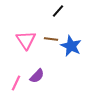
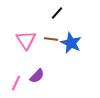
black line: moved 1 px left, 2 px down
blue star: moved 3 px up
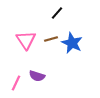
brown line: rotated 24 degrees counterclockwise
blue star: moved 1 px right
purple semicircle: rotated 63 degrees clockwise
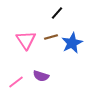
brown line: moved 2 px up
blue star: rotated 20 degrees clockwise
purple semicircle: moved 4 px right
pink line: moved 1 px up; rotated 28 degrees clockwise
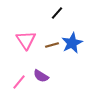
brown line: moved 1 px right, 8 px down
purple semicircle: rotated 14 degrees clockwise
pink line: moved 3 px right; rotated 14 degrees counterclockwise
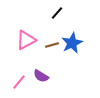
pink triangle: rotated 35 degrees clockwise
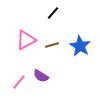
black line: moved 4 px left
blue star: moved 8 px right, 3 px down; rotated 15 degrees counterclockwise
